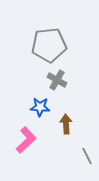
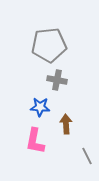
gray cross: rotated 18 degrees counterclockwise
pink L-shape: moved 9 px right, 1 px down; rotated 144 degrees clockwise
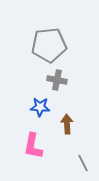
brown arrow: moved 1 px right
pink L-shape: moved 2 px left, 5 px down
gray line: moved 4 px left, 7 px down
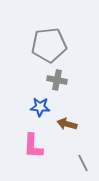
brown arrow: rotated 72 degrees counterclockwise
pink L-shape: rotated 8 degrees counterclockwise
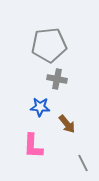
gray cross: moved 1 px up
brown arrow: rotated 144 degrees counterclockwise
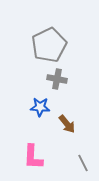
gray pentagon: rotated 20 degrees counterclockwise
pink L-shape: moved 11 px down
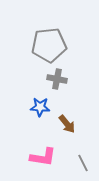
gray pentagon: rotated 20 degrees clockwise
pink L-shape: moved 10 px right; rotated 84 degrees counterclockwise
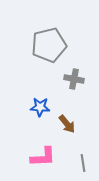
gray pentagon: rotated 8 degrees counterclockwise
gray cross: moved 17 px right
pink L-shape: rotated 12 degrees counterclockwise
gray line: rotated 18 degrees clockwise
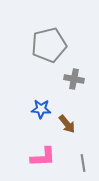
blue star: moved 1 px right, 2 px down
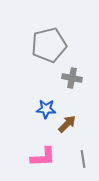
gray cross: moved 2 px left, 1 px up
blue star: moved 5 px right
brown arrow: rotated 96 degrees counterclockwise
gray line: moved 4 px up
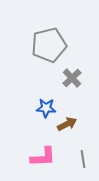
gray cross: rotated 36 degrees clockwise
blue star: moved 1 px up
brown arrow: rotated 18 degrees clockwise
